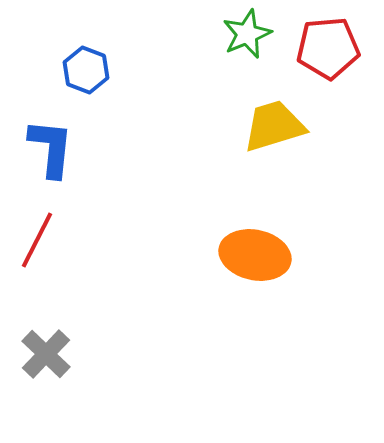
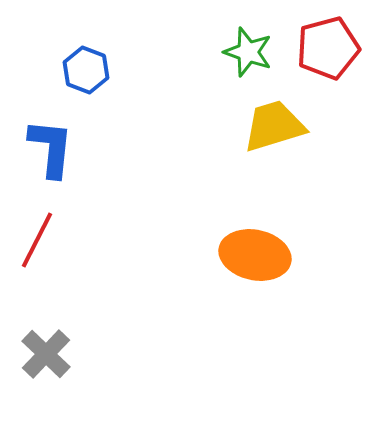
green star: moved 1 px right, 18 px down; rotated 30 degrees counterclockwise
red pentagon: rotated 10 degrees counterclockwise
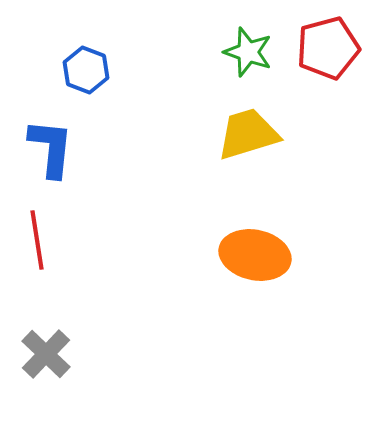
yellow trapezoid: moved 26 px left, 8 px down
red line: rotated 36 degrees counterclockwise
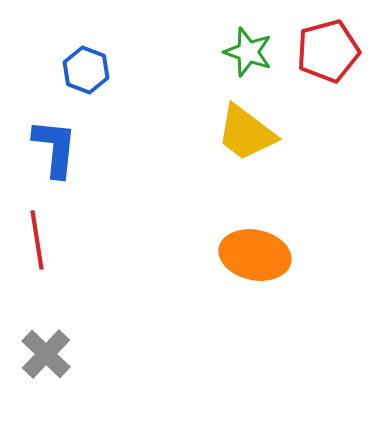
red pentagon: moved 3 px down
yellow trapezoid: moved 2 px left, 1 px up; rotated 126 degrees counterclockwise
blue L-shape: moved 4 px right
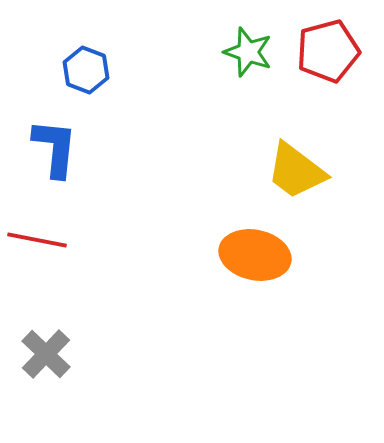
yellow trapezoid: moved 50 px right, 38 px down
red line: rotated 70 degrees counterclockwise
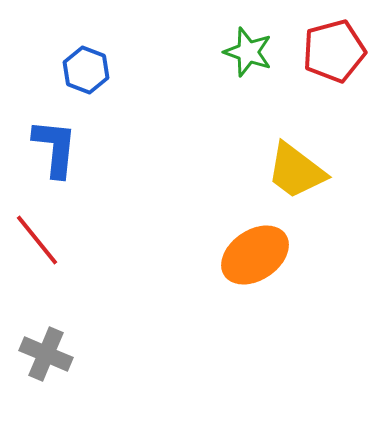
red pentagon: moved 6 px right
red line: rotated 40 degrees clockwise
orange ellipse: rotated 46 degrees counterclockwise
gray cross: rotated 21 degrees counterclockwise
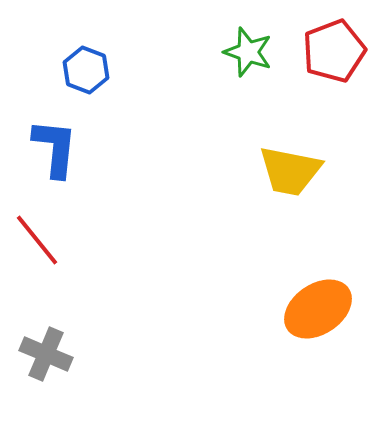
red pentagon: rotated 6 degrees counterclockwise
yellow trapezoid: moved 6 px left; rotated 26 degrees counterclockwise
orange ellipse: moved 63 px right, 54 px down
